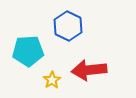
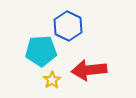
cyan pentagon: moved 13 px right
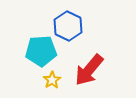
red arrow: rotated 44 degrees counterclockwise
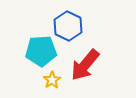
red arrow: moved 4 px left, 5 px up
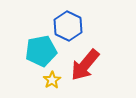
cyan pentagon: rotated 8 degrees counterclockwise
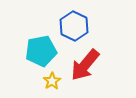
blue hexagon: moved 6 px right
yellow star: moved 1 px down
